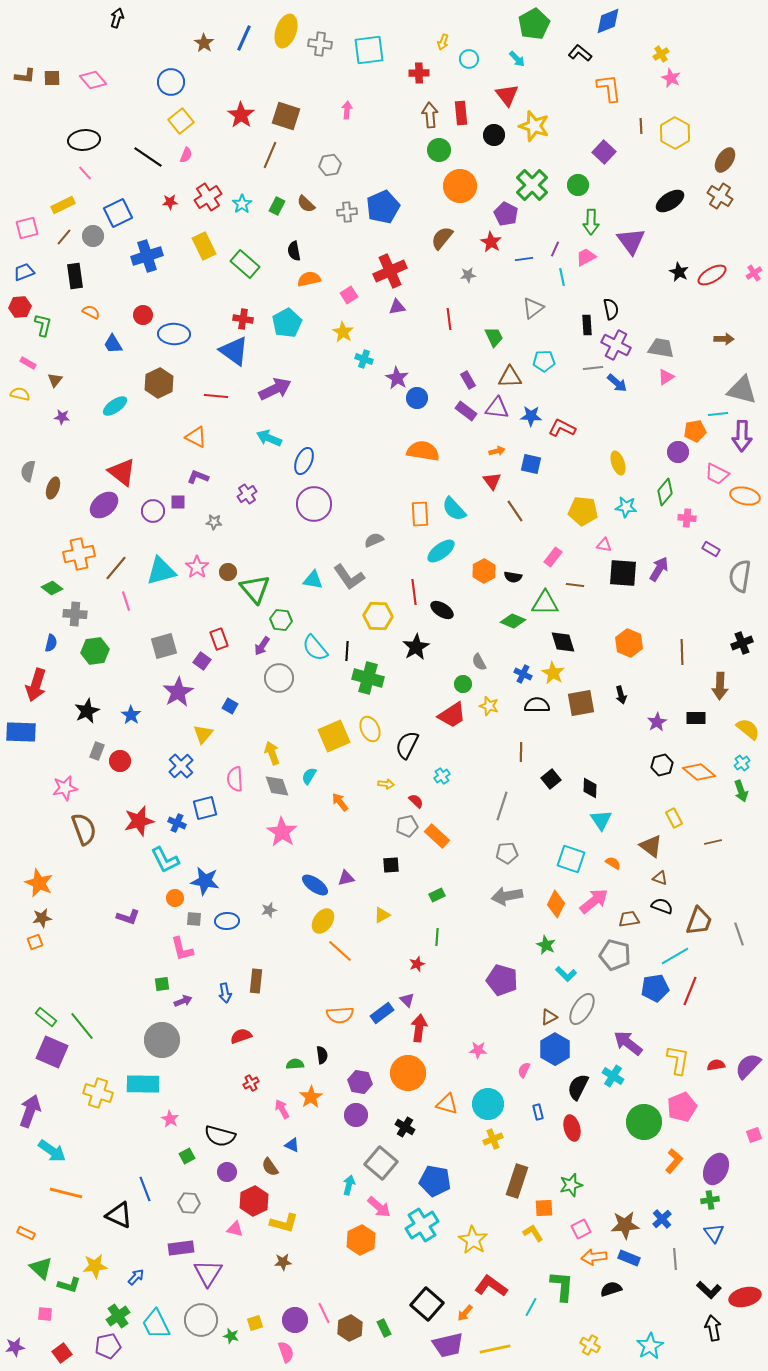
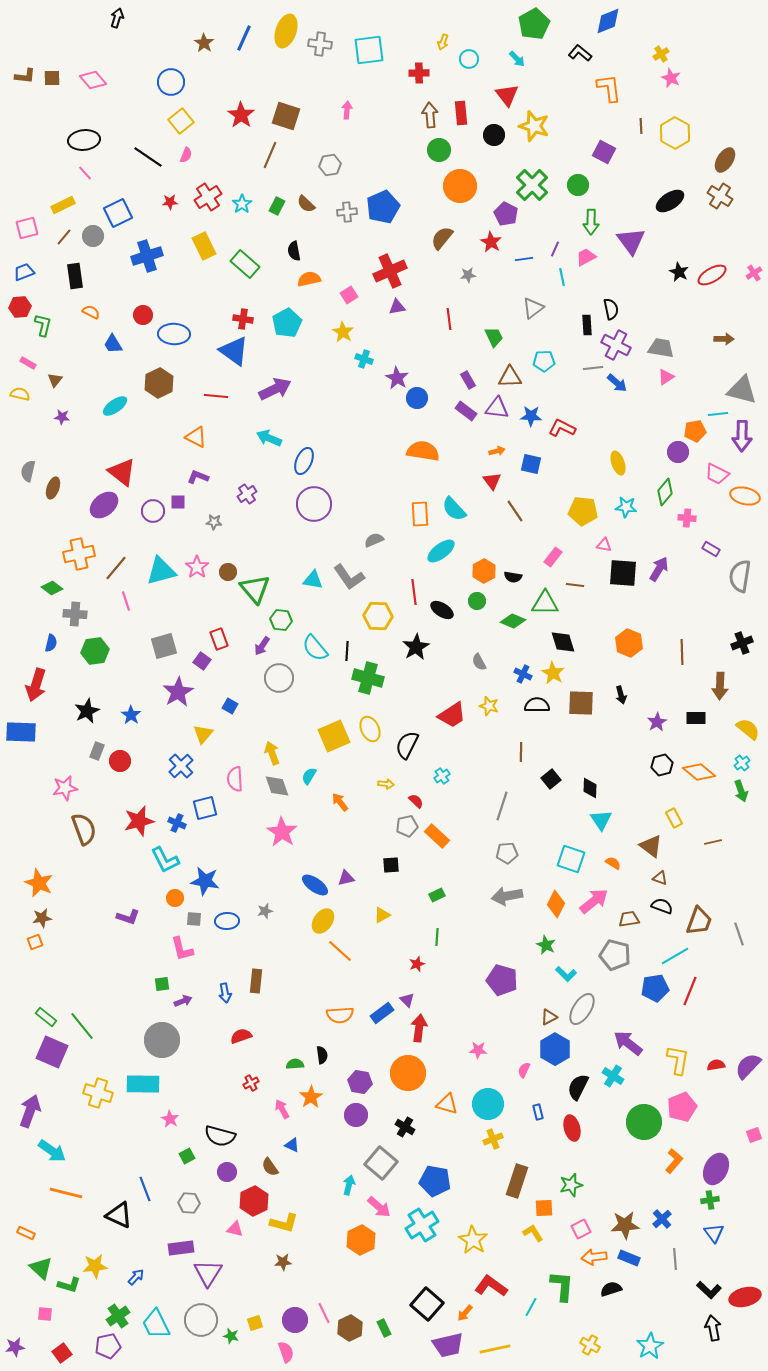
purple square at (604, 152): rotated 15 degrees counterclockwise
green circle at (463, 684): moved 14 px right, 83 px up
brown square at (581, 703): rotated 12 degrees clockwise
gray star at (269, 910): moved 4 px left, 1 px down
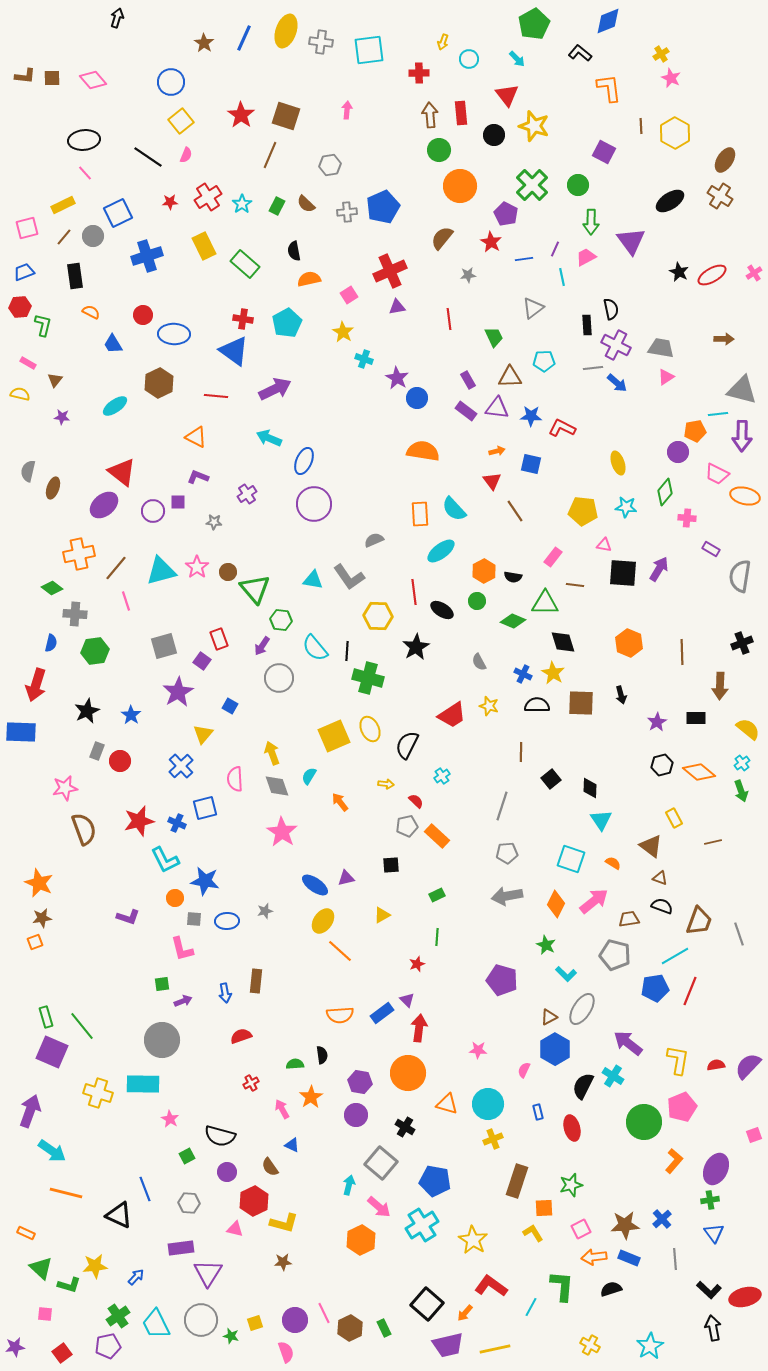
gray cross at (320, 44): moved 1 px right, 2 px up
green rectangle at (46, 1017): rotated 35 degrees clockwise
black semicircle at (578, 1087): moved 5 px right, 1 px up
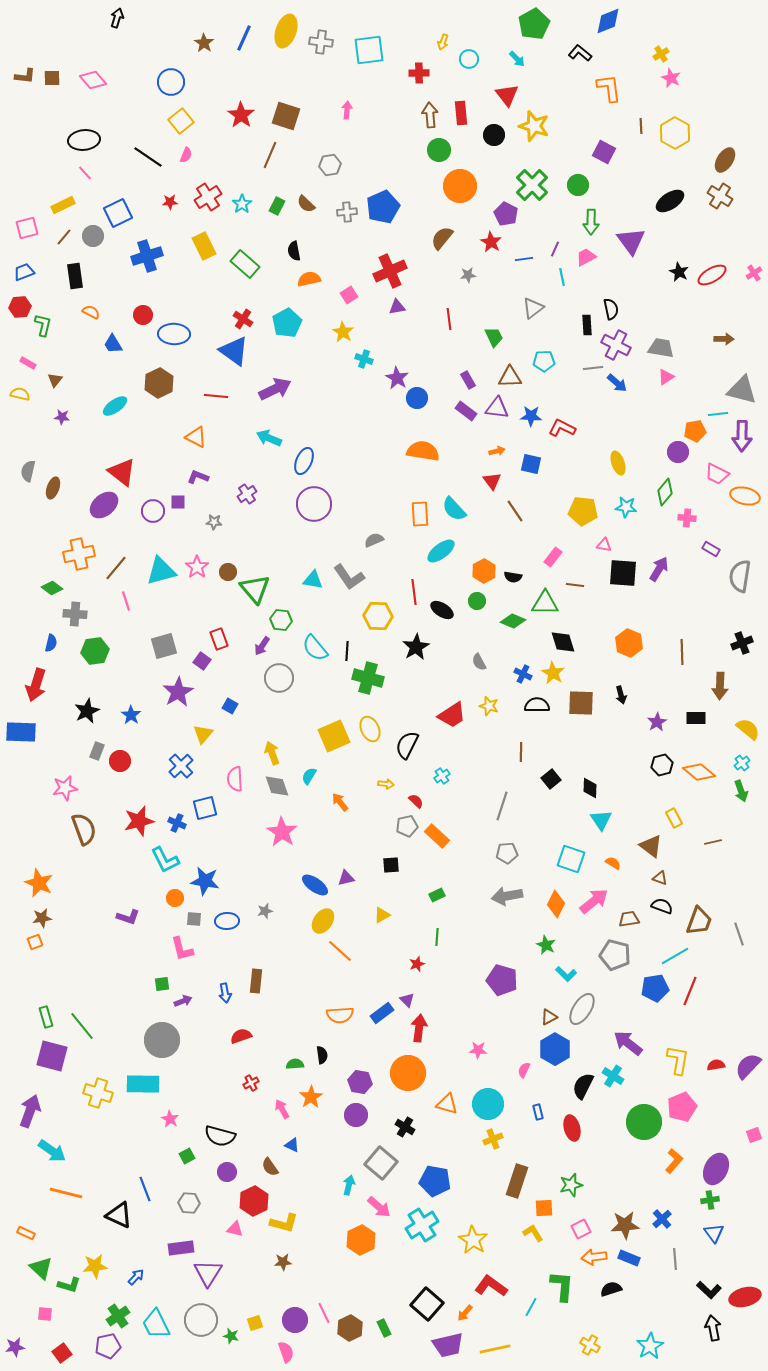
red cross at (243, 319): rotated 24 degrees clockwise
purple square at (52, 1052): moved 4 px down; rotated 8 degrees counterclockwise
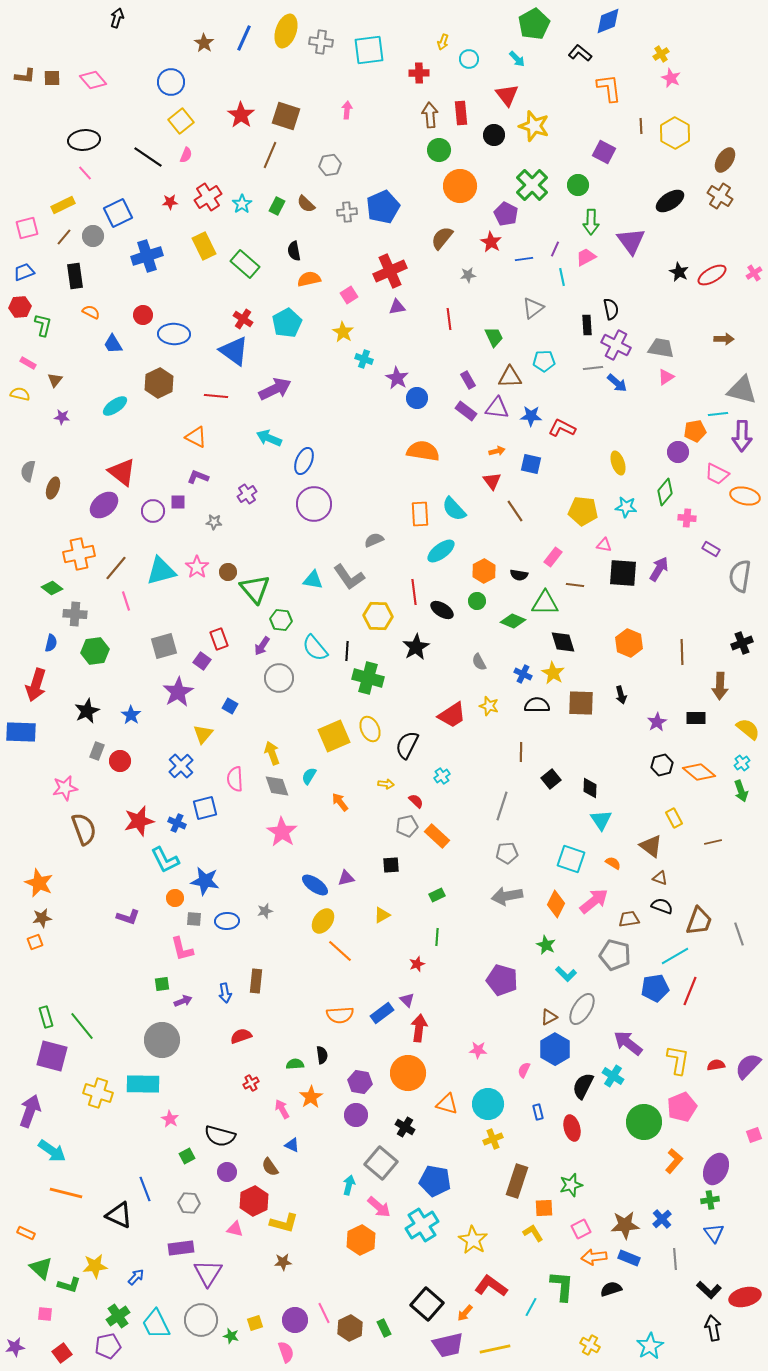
black semicircle at (513, 577): moved 6 px right, 2 px up
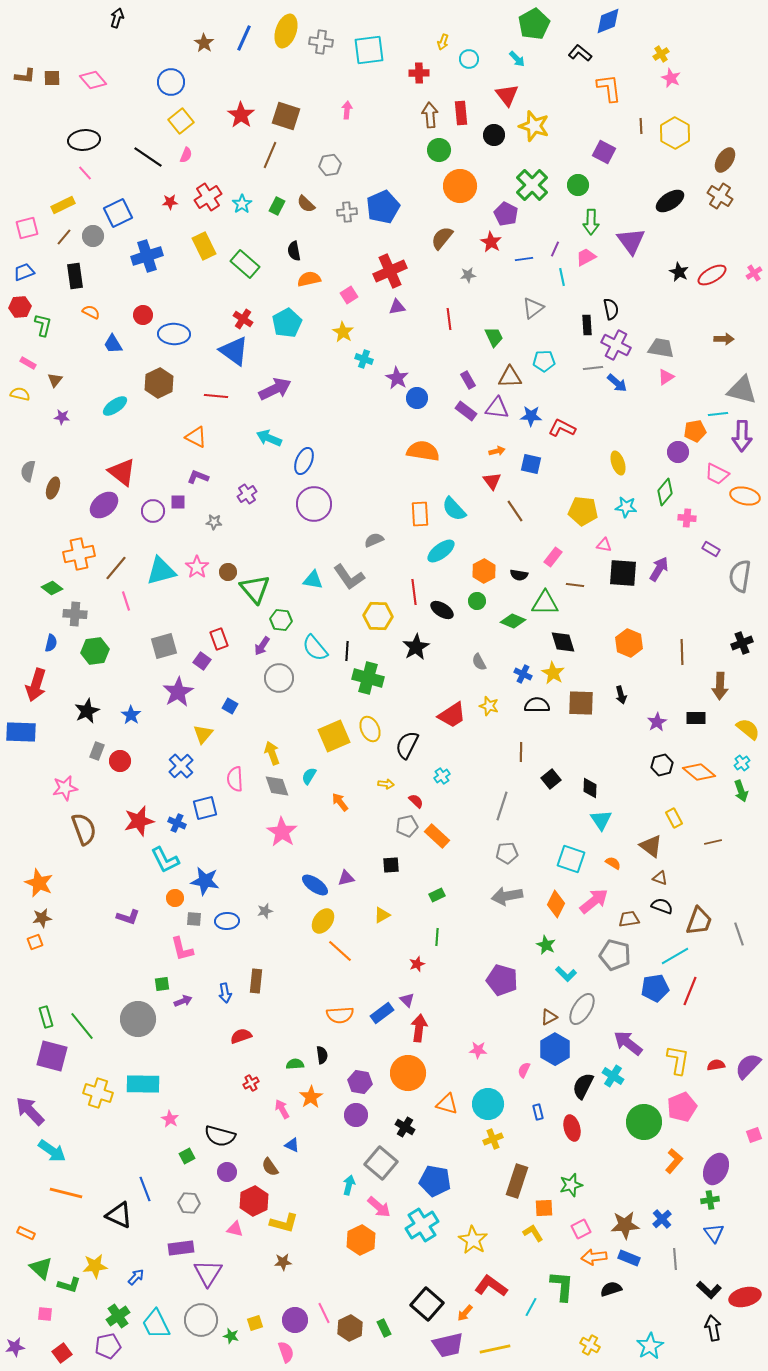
gray circle at (162, 1040): moved 24 px left, 21 px up
purple arrow at (30, 1111): rotated 64 degrees counterclockwise
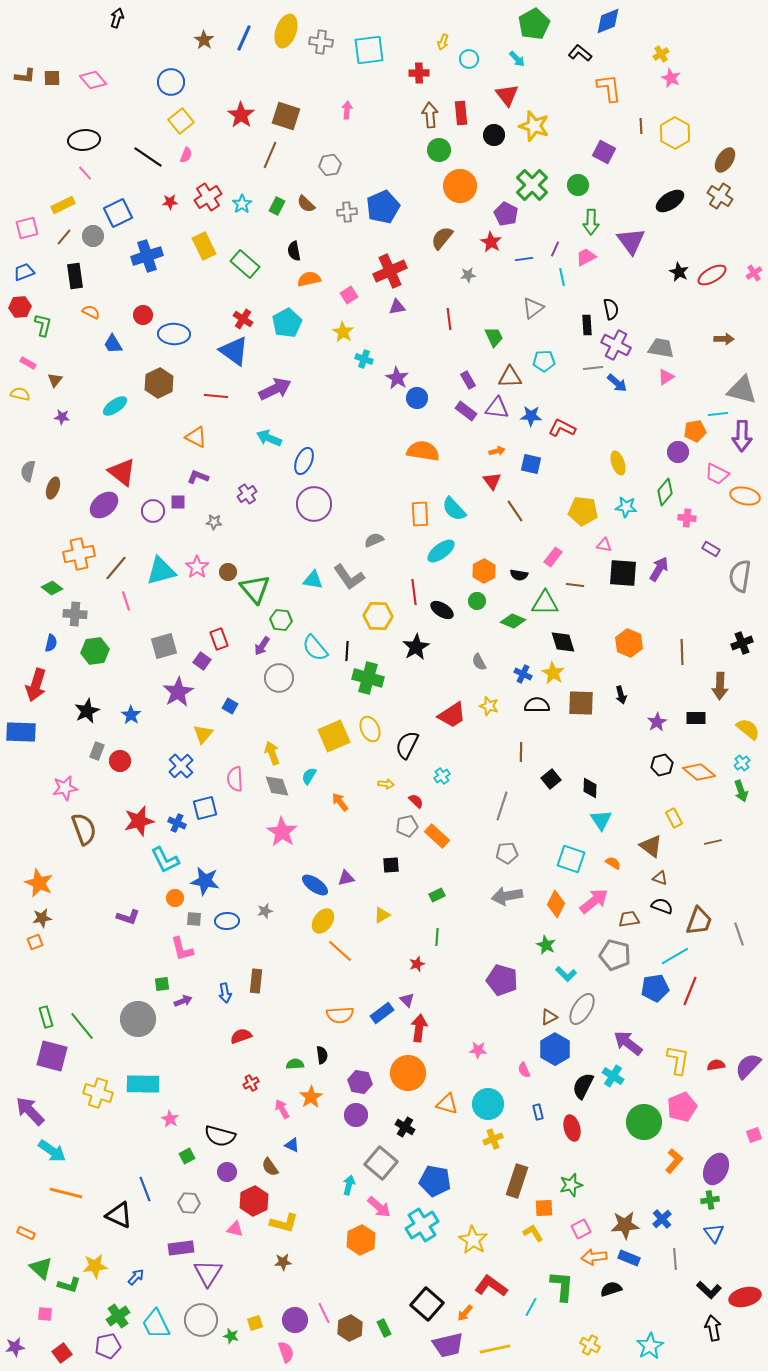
brown star at (204, 43): moved 3 px up
pink semicircle at (524, 1070): rotated 49 degrees counterclockwise
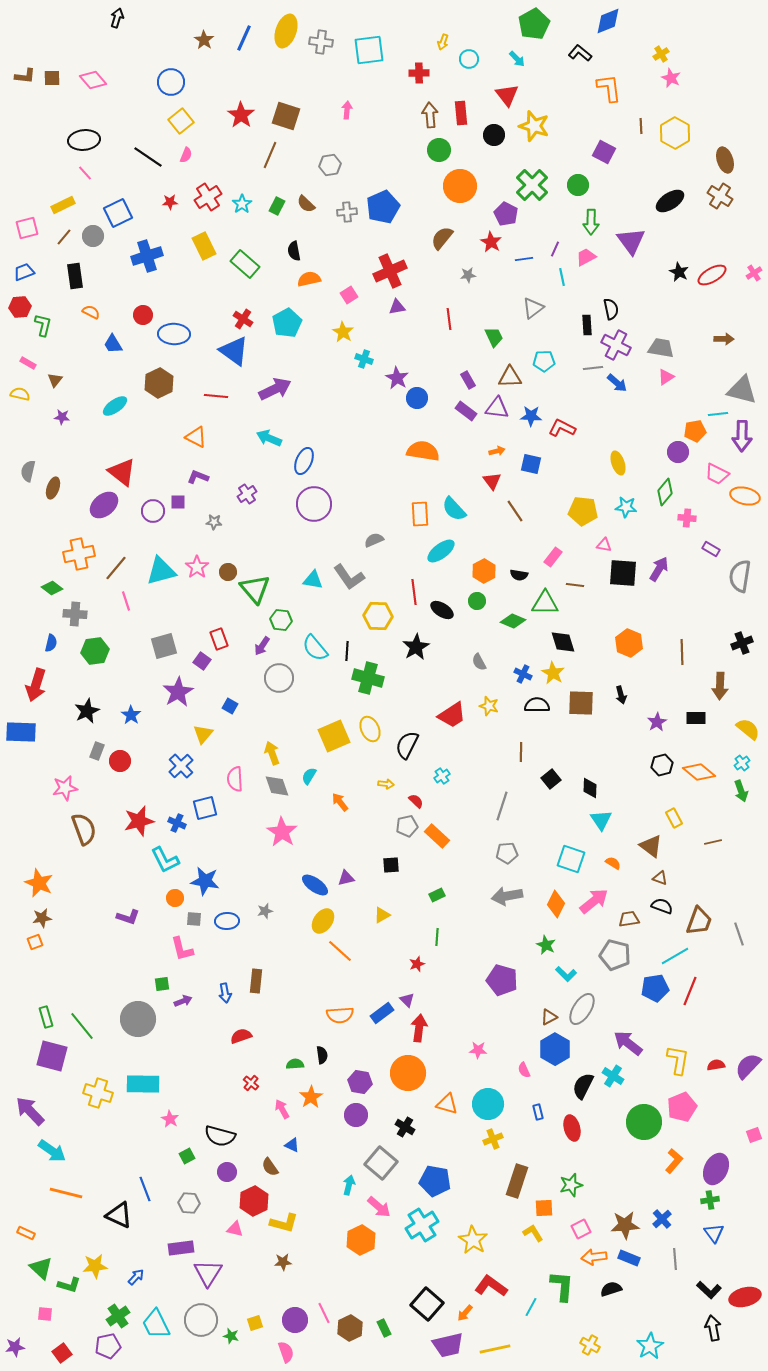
brown ellipse at (725, 160): rotated 50 degrees counterclockwise
red cross at (251, 1083): rotated 21 degrees counterclockwise
